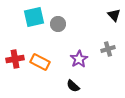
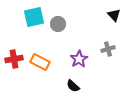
red cross: moved 1 px left
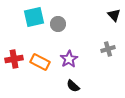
purple star: moved 10 px left
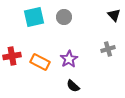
gray circle: moved 6 px right, 7 px up
red cross: moved 2 px left, 3 px up
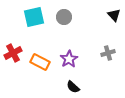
gray cross: moved 4 px down
red cross: moved 1 px right, 3 px up; rotated 18 degrees counterclockwise
black semicircle: moved 1 px down
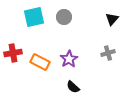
black triangle: moved 2 px left, 4 px down; rotated 24 degrees clockwise
red cross: rotated 18 degrees clockwise
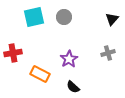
orange rectangle: moved 12 px down
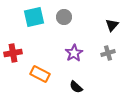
black triangle: moved 6 px down
purple star: moved 5 px right, 6 px up
black semicircle: moved 3 px right
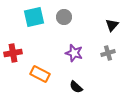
purple star: rotated 24 degrees counterclockwise
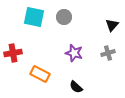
cyan square: rotated 25 degrees clockwise
